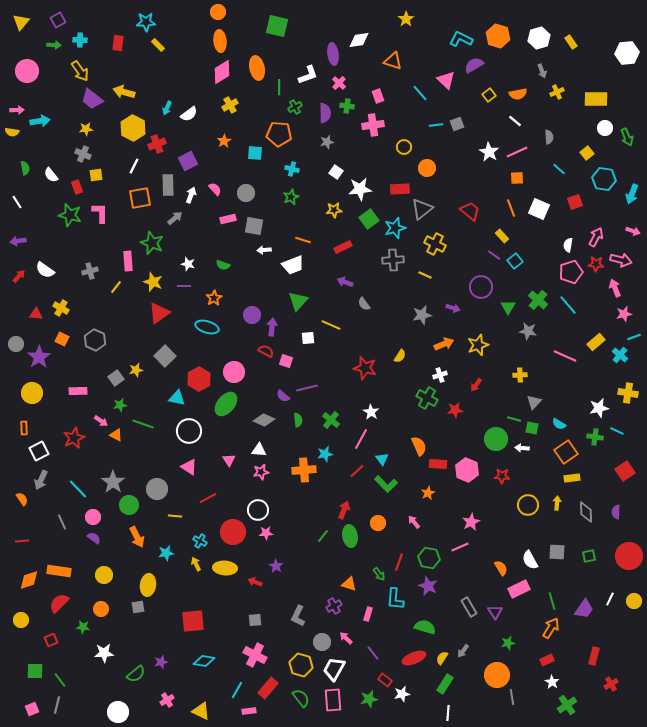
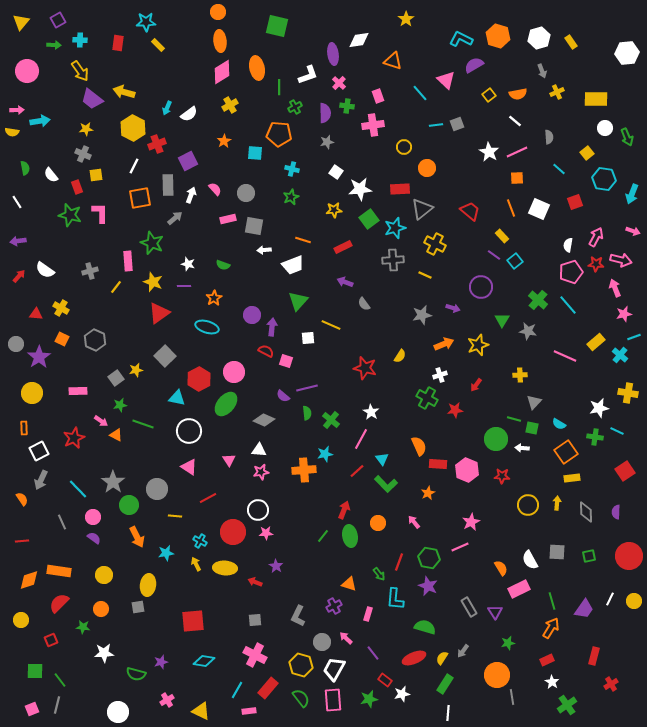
green triangle at (508, 307): moved 6 px left, 13 px down
green semicircle at (298, 420): moved 9 px right, 7 px up
green semicircle at (136, 674): rotated 54 degrees clockwise
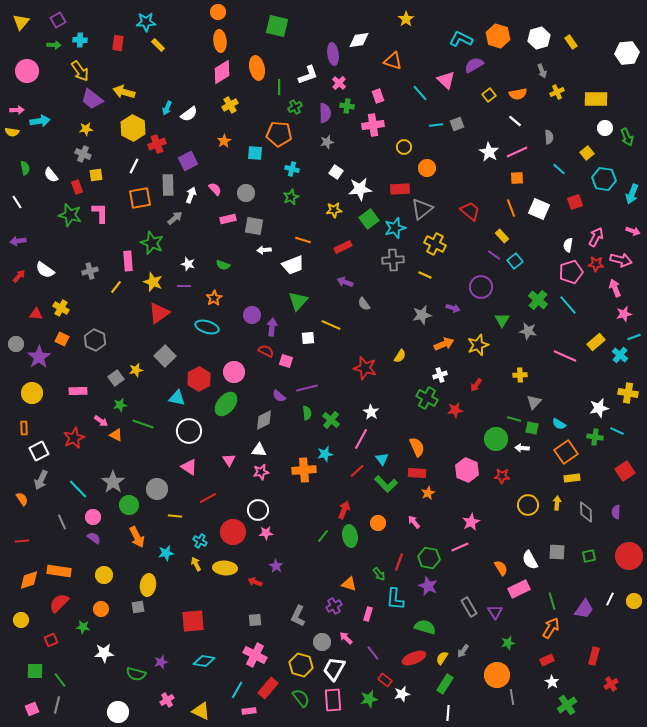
purple semicircle at (283, 396): moved 4 px left
gray diamond at (264, 420): rotated 50 degrees counterclockwise
orange semicircle at (419, 446): moved 2 px left, 1 px down
red rectangle at (438, 464): moved 21 px left, 9 px down
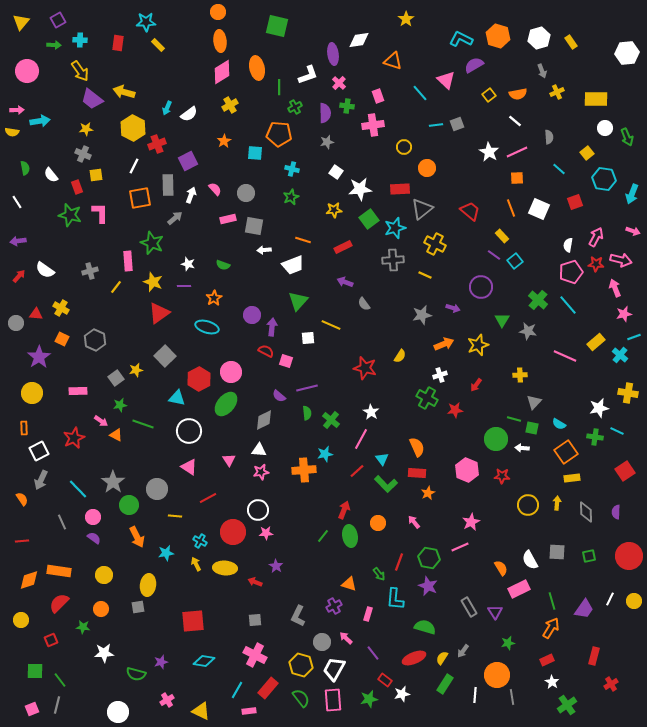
gray circle at (16, 344): moved 21 px up
pink circle at (234, 372): moved 3 px left
white line at (448, 713): moved 27 px right, 18 px up
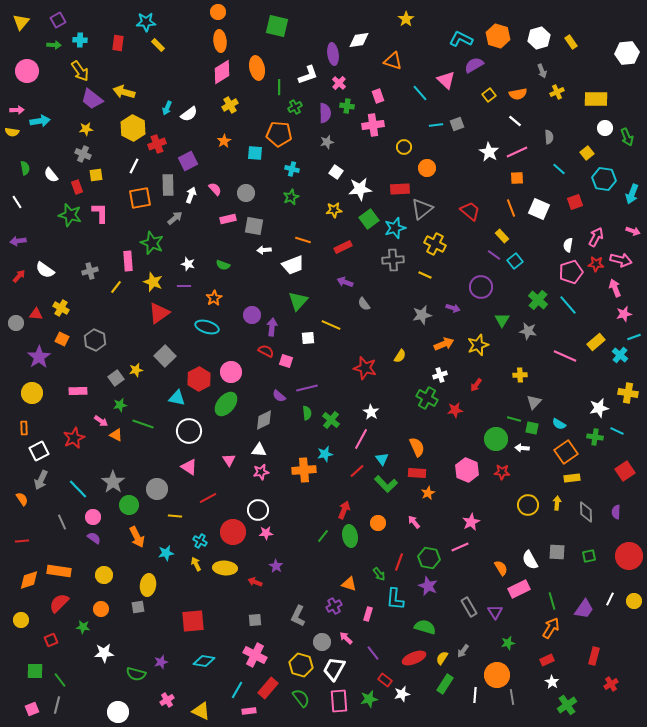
red star at (502, 476): moved 4 px up
pink rectangle at (333, 700): moved 6 px right, 1 px down
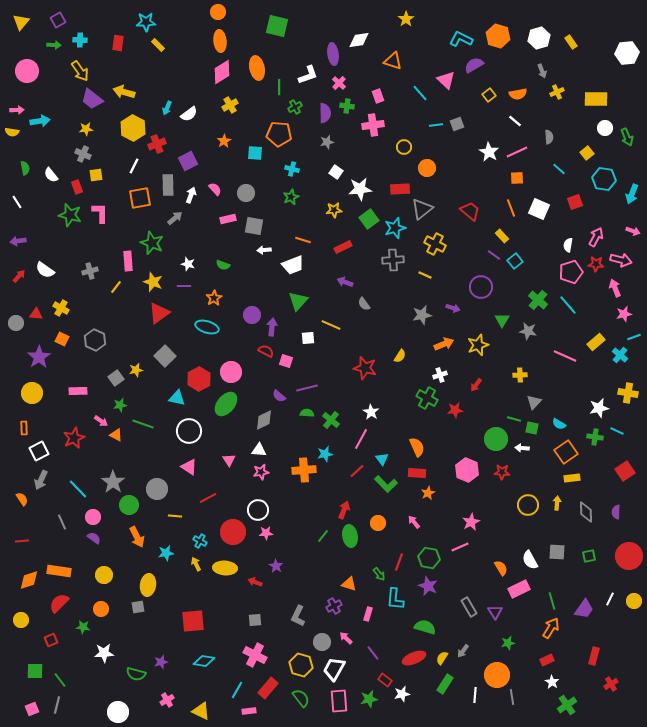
green semicircle at (307, 413): rotated 80 degrees counterclockwise
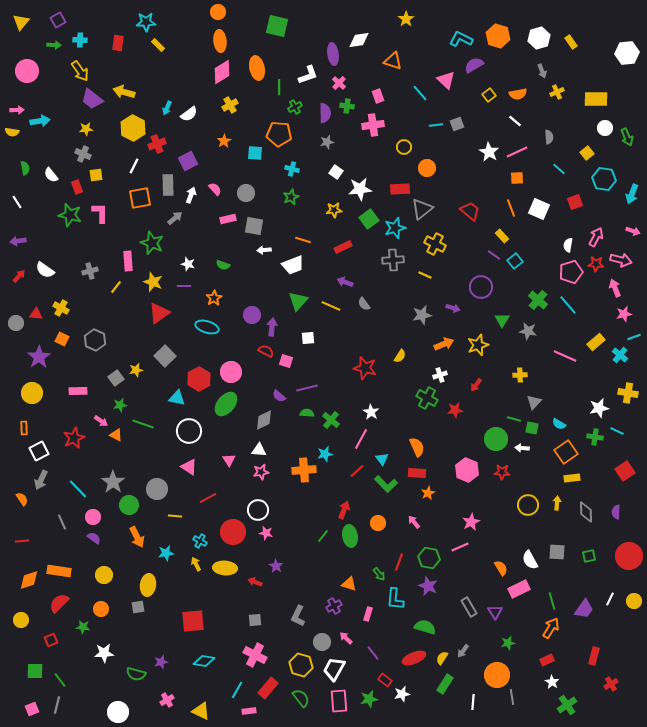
yellow line at (331, 325): moved 19 px up
pink star at (266, 533): rotated 16 degrees clockwise
white line at (475, 695): moved 2 px left, 7 px down
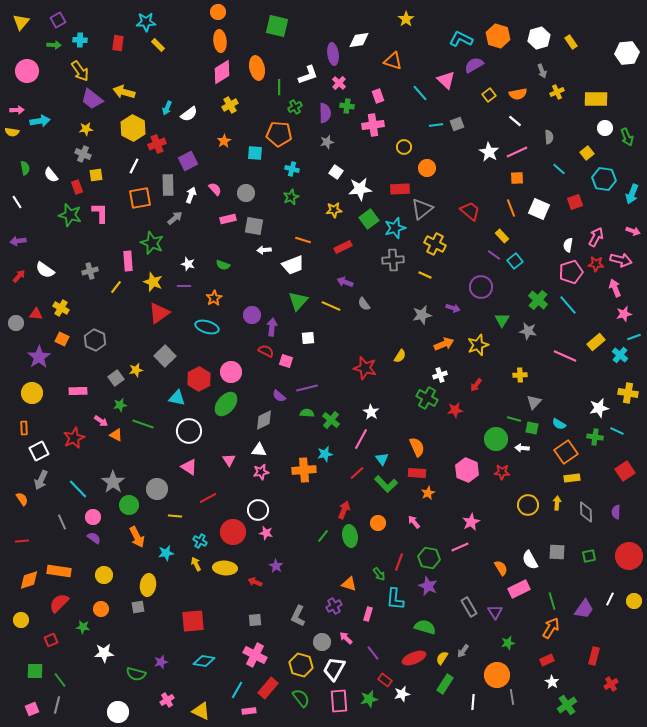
red line at (357, 471): moved 2 px down
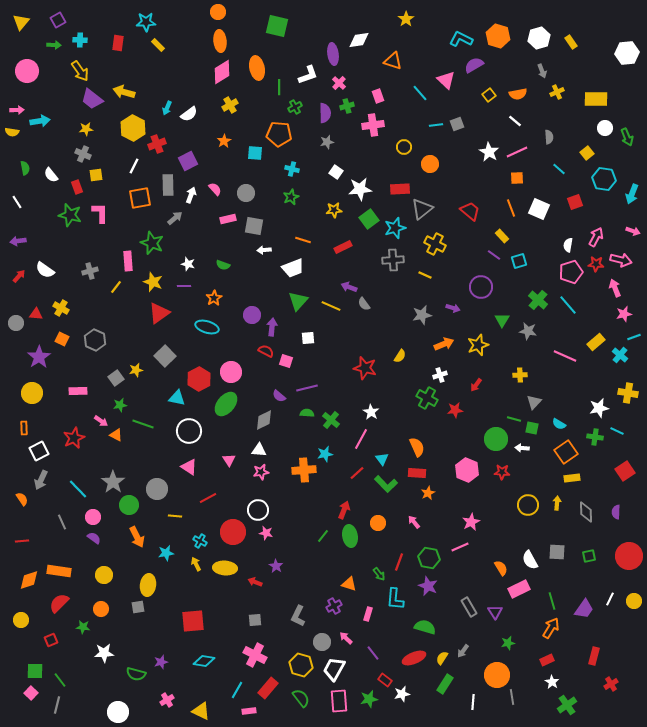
green cross at (347, 106): rotated 24 degrees counterclockwise
orange circle at (427, 168): moved 3 px right, 4 px up
cyan square at (515, 261): moved 4 px right; rotated 21 degrees clockwise
white trapezoid at (293, 265): moved 3 px down
purple arrow at (345, 282): moved 4 px right, 5 px down
pink square at (32, 709): moved 1 px left, 16 px up; rotated 24 degrees counterclockwise
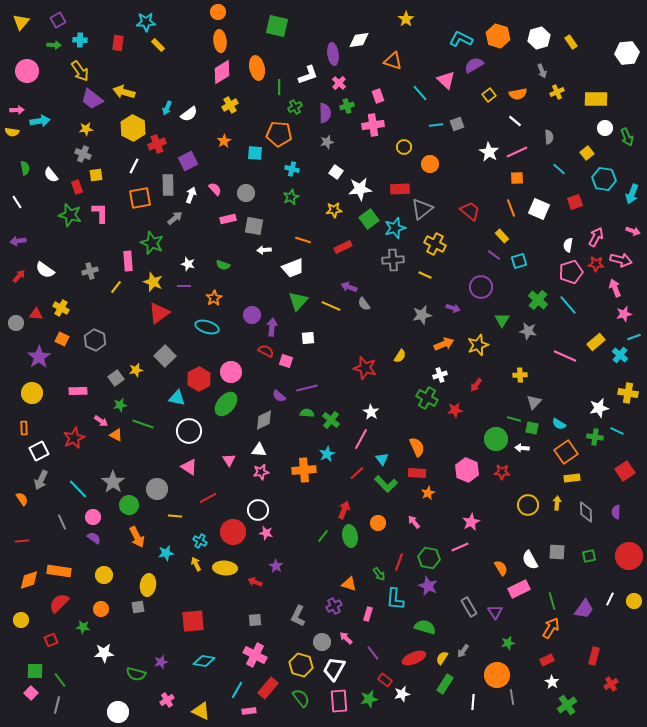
cyan star at (325, 454): moved 2 px right; rotated 14 degrees counterclockwise
